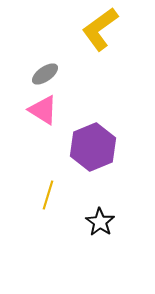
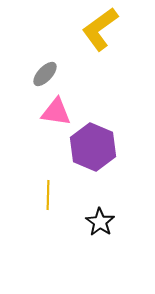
gray ellipse: rotated 12 degrees counterclockwise
pink triangle: moved 13 px right, 2 px down; rotated 24 degrees counterclockwise
purple hexagon: rotated 15 degrees counterclockwise
yellow line: rotated 16 degrees counterclockwise
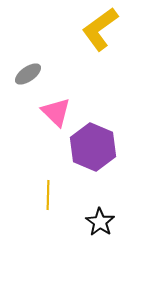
gray ellipse: moved 17 px left; rotated 12 degrees clockwise
pink triangle: rotated 36 degrees clockwise
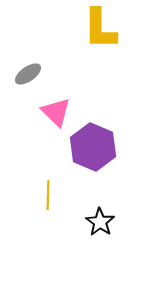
yellow L-shape: rotated 54 degrees counterclockwise
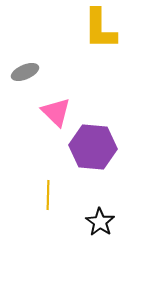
gray ellipse: moved 3 px left, 2 px up; rotated 12 degrees clockwise
purple hexagon: rotated 18 degrees counterclockwise
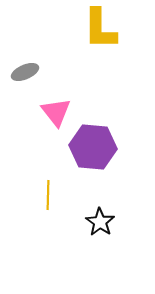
pink triangle: rotated 8 degrees clockwise
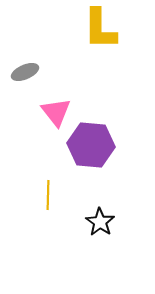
purple hexagon: moved 2 px left, 2 px up
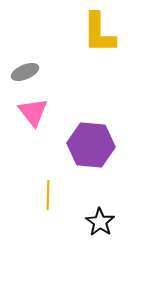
yellow L-shape: moved 1 px left, 4 px down
pink triangle: moved 23 px left
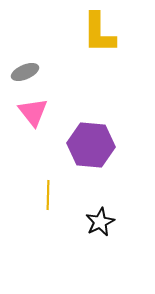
black star: rotated 12 degrees clockwise
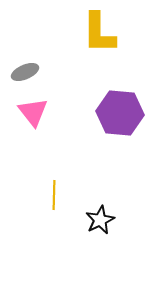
purple hexagon: moved 29 px right, 32 px up
yellow line: moved 6 px right
black star: moved 2 px up
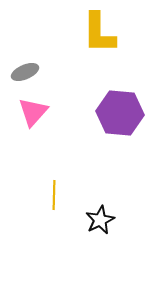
pink triangle: rotated 20 degrees clockwise
